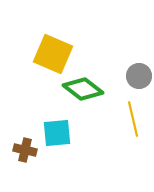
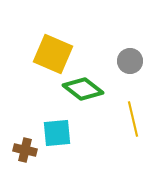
gray circle: moved 9 px left, 15 px up
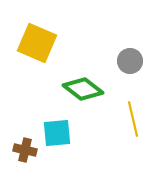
yellow square: moved 16 px left, 11 px up
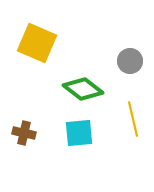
cyan square: moved 22 px right
brown cross: moved 1 px left, 17 px up
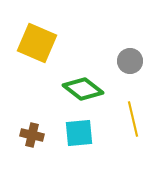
brown cross: moved 8 px right, 2 px down
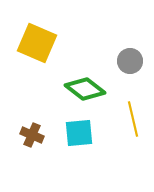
green diamond: moved 2 px right
brown cross: rotated 10 degrees clockwise
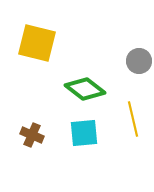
yellow square: rotated 9 degrees counterclockwise
gray circle: moved 9 px right
cyan square: moved 5 px right
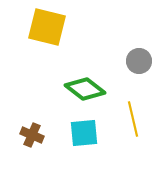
yellow square: moved 10 px right, 16 px up
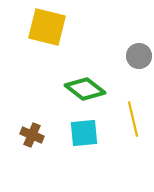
gray circle: moved 5 px up
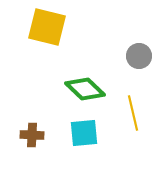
green diamond: rotated 6 degrees clockwise
yellow line: moved 6 px up
brown cross: rotated 20 degrees counterclockwise
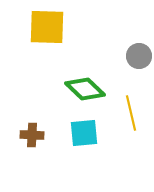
yellow square: rotated 12 degrees counterclockwise
yellow line: moved 2 px left
